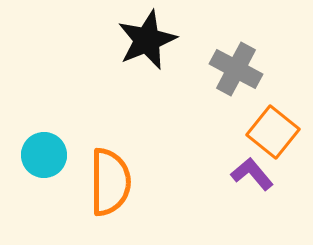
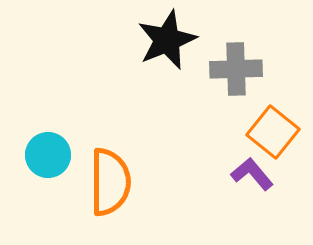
black star: moved 20 px right
gray cross: rotated 30 degrees counterclockwise
cyan circle: moved 4 px right
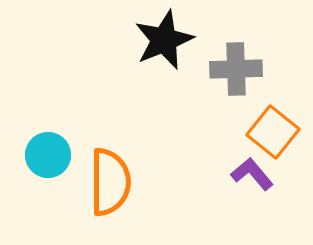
black star: moved 3 px left
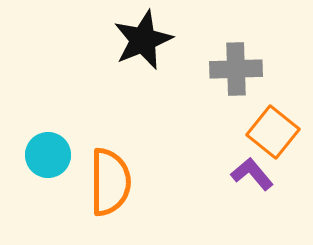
black star: moved 21 px left
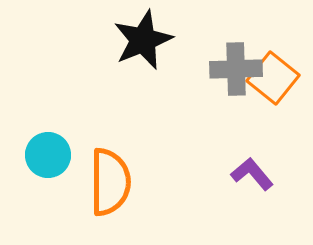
orange square: moved 54 px up
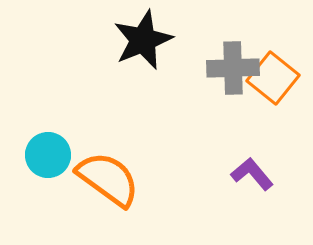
gray cross: moved 3 px left, 1 px up
orange semicircle: moved 2 px left, 3 px up; rotated 54 degrees counterclockwise
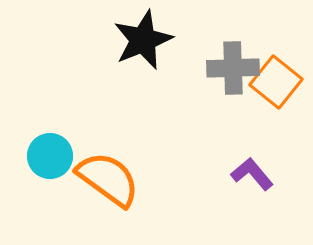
orange square: moved 3 px right, 4 px down
cyan circle: moved 2 px right, 1 px down
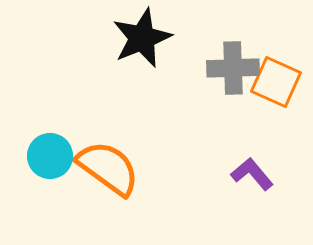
black star: moved 1 px left, 2 px up
orange square: rotated 15 degrees counterclockwise
orange semicircle: moved 11 px up
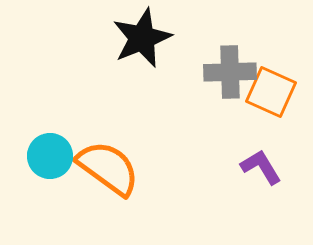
gray cross: moved 3 px left, 4 px down
orange square: moved 5 px left, 10 px down
purple L-shape: moved 9 px right, 7 px up; rotated 9 degrees clockwise
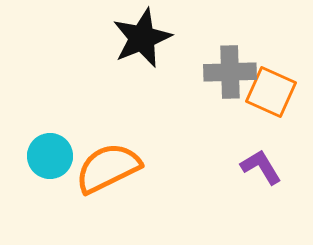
orange semicircle: rotated 62 degrees counterclockwise
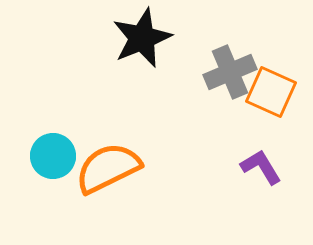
gray cross: rotated 21 degrees counterclockwise
cyan circle: moved 3 px right
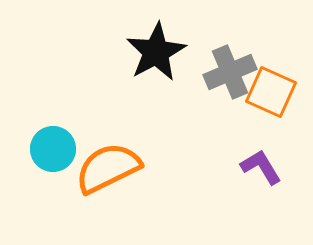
black star: moved 14 px right, 14 px down; rotated 6 degrees counterclockwise
cyan circle: moved 7 px up
